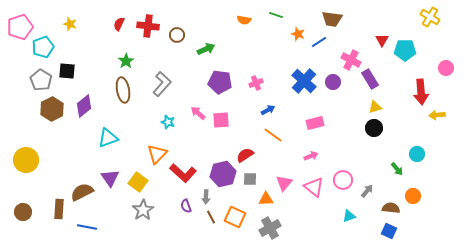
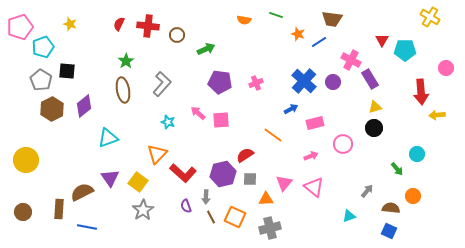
blue arrow at (268, 110): moved 23 px right, 1 px up
pink circle at (343, 180): moved 36 px up
gray cross at (270, 228): rotated 15 degrees clockwise
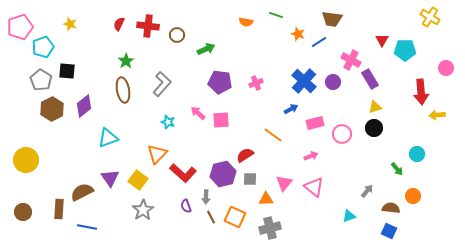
orange semicircle at (244, 20): moved 2 px right, 2 px down
pink circle at (343, 144): moved 1 px left, 10 px up
yellow square at (138, 182): moved 2 px up
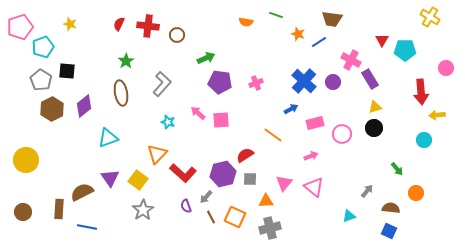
green arrow at (206, 49): moved 9 px down
brown ellipse at (123, 90): moved 2 px left, 3 px down
cyan circle at (417, 154): moved 7 px right, 14 px up
orange circle at (413, 196): moved 3 px right, 3 px up
gray arrow at (206, 197): rotated 40 degrees clockwise
orange triangle at (266, 199): moved 2 px down
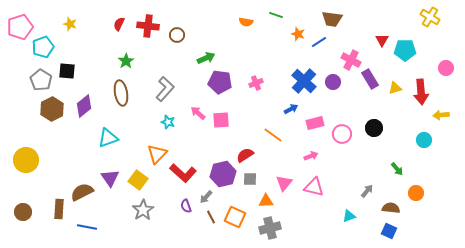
gray L-shape at (162, 84): moved 3 px right, 5 px down
yellow triangle at (375, 107): moved 20 px right, 19 px up
yellow arrow at (437, 115): moved 4 px right
pink triangle at (314, 187): rotated 25 degrees counterclockwise
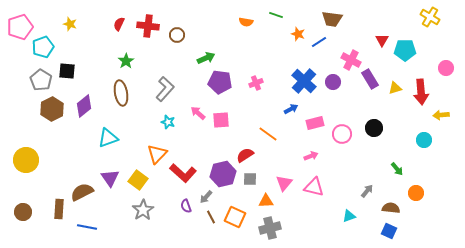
orange line at (273, 135): moved 5 px left, 1 px up
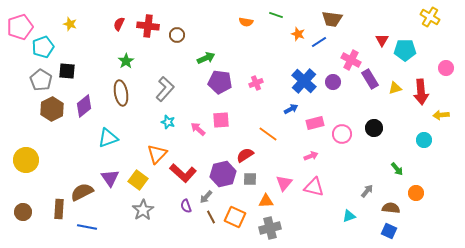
pink arrow at (198, 113): moved 16 px down
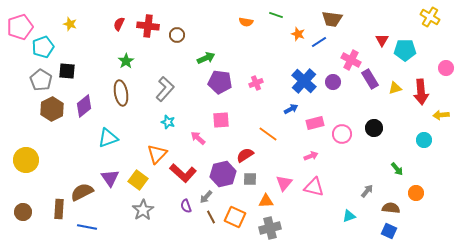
pink arrow at (198, 129): moved 9 px down
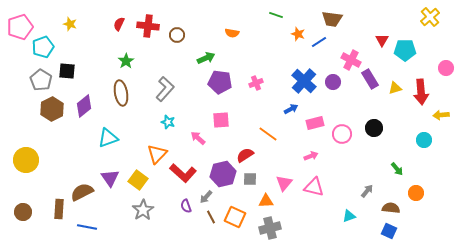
yellow cross at (430, 17): rotated 18 degrees clockwise
orange semicircle at (246, 22): moved 14 px left, 11 px down
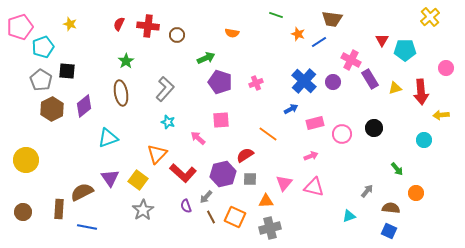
purple pentagon at (220, 82): rotated 10 degrees clockwise
